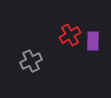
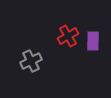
red cross: moved 2 px left, 1 px down
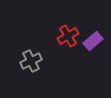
purple rectangle: rotated 48 degrees clockwise
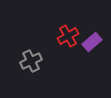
purple rectangle: moved 1 px left, 1 px down
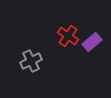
red cross: rotated 25 degrees counterclockwise
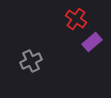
red cross: moved 8 px right, 17 px up
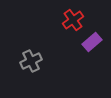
red cross: moved 3 px left, 1 px down; rotated 20 degrees clockwise
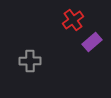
gray cross: moved 1 px left; rotated 25 degrees clockwise
